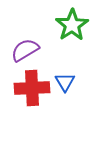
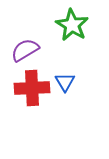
green star: rotated 8 degrees counterclockwise
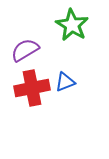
blue triangle: rotated 40 degrees clockwise
red cross: rotated 8 degrees counterclockwise
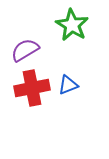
blue triangle: moved 3 px right, 3 px down
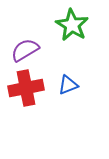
red cross: moved 6 px left
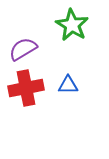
purple semicircle: moved 2 px left, 1 px up
blue triangle: rotated 20 degrees clockwise
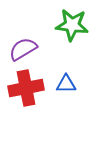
green star: rotated 24 degrees counterclockwise
blue triangle: moved 2 px left, 1 px up
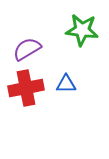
green star: moved 10 px right, 5 px down
purple semicircle: moved 4 px right
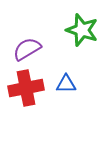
green star: rotated 12 degrees clockwise
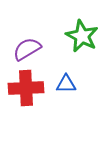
green star: moved 6 px down; rotated 8 degrees clockwise
red cross: rotated 8 degrees clockwise
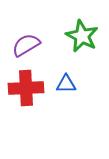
purple semicircle: moved 1 px left, 4 px up
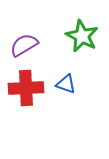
purple semicircle: moved 2 px left
blue triangle: rotated 20 degrees clockwise
